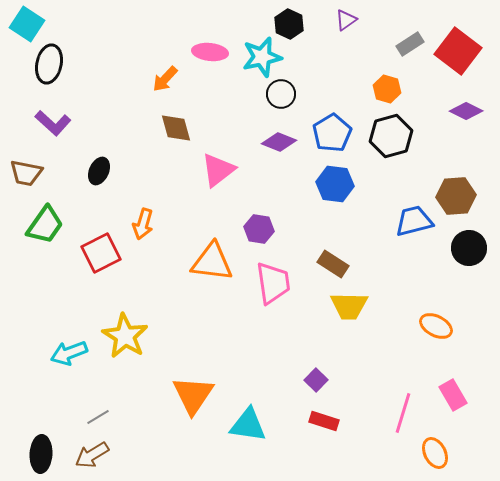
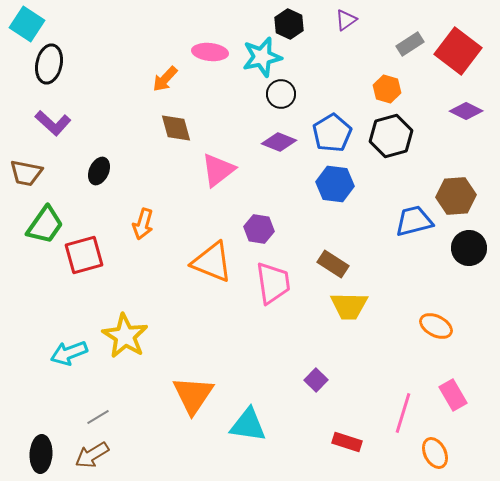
red square at (101, 253): moved 17 px left, 2 px down; rotated 12 degrees clockwise
orange triangle at (212, 262): rotated 15 degrees clockwise
red rectangle at (324, 421): moved 23 px right, 21 px down
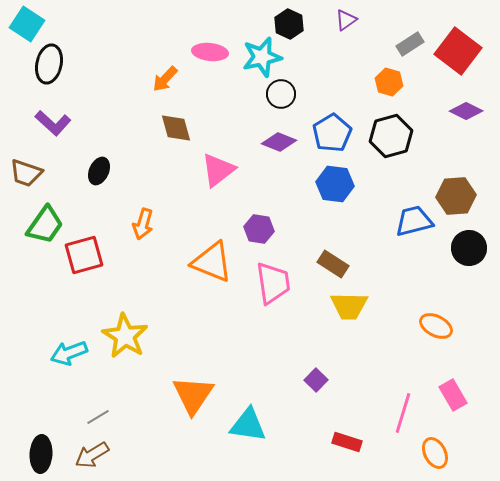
orange hexagon at (387, 89): moved 2 px right, 7 px up
brown trapezoid at (26, 173): rotated 8 degrees clockwise
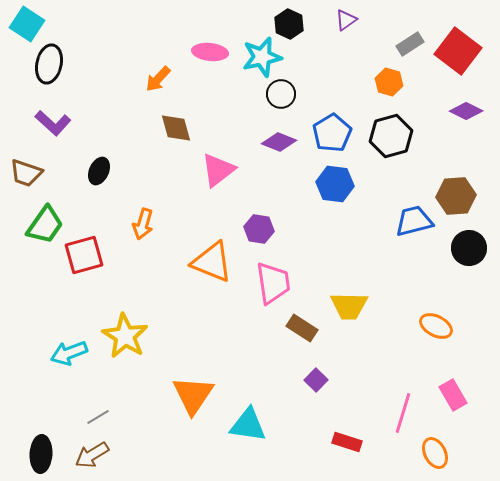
orange arrow at (165, 79): moved 7 px left
brown rectangle at (333, 264): moved 31 px left, 64 px down
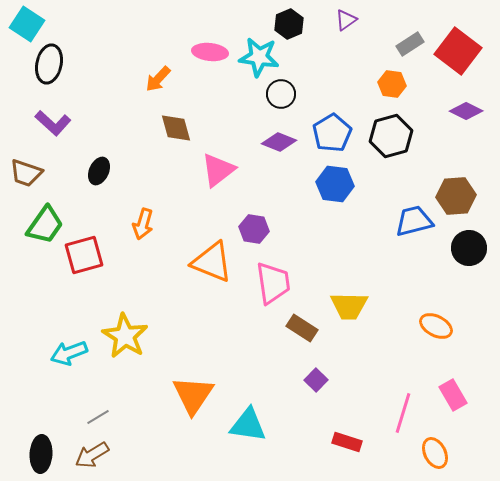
black hexagon at (289, 24): rotated 12 degrees clockwise
cyan star at (262, 57): moved 3 px left; rotated 21 degrees clockwise
orange hexagon at (389, 82): moved 3 px right, 2 px down; rotated 8 degrees counterclockwise
purple hexagon at (259, 229): moved 5 px left
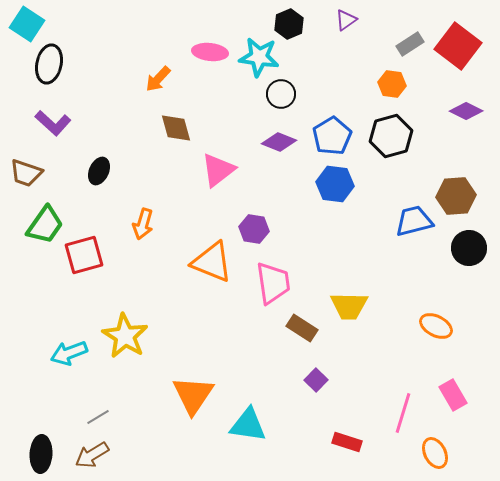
red square at (458, 51): moved 5 px up
blue pentagon at (332, 133): moved 3 px down
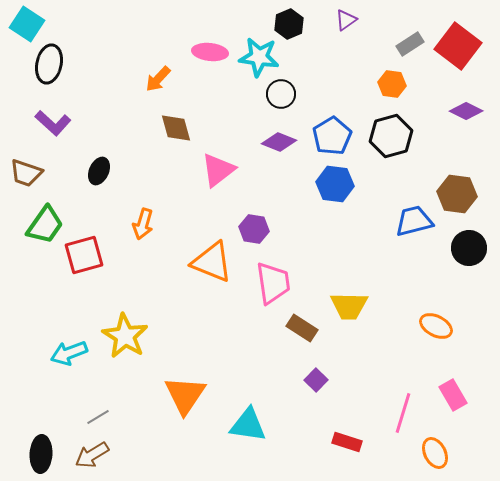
brown hexagon at (456, 196): moved 1 px right, 2 px up; rotated 12 degrees clockwise
orange triangle at (193, 395): moved 8 px left
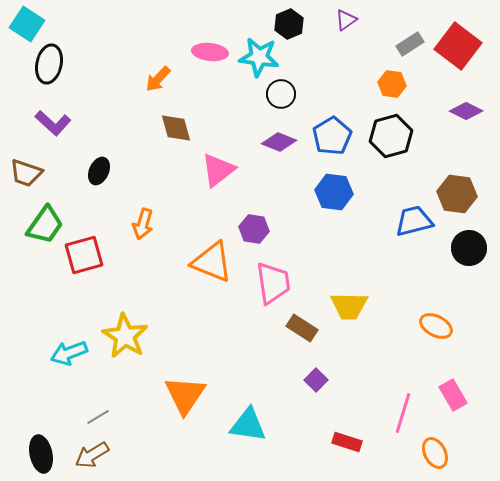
blue hexagon at (335, 184): moved 1 px left, 8 px down
black ellipse at (41, 454): rotated 15 degrees counterclockwise
